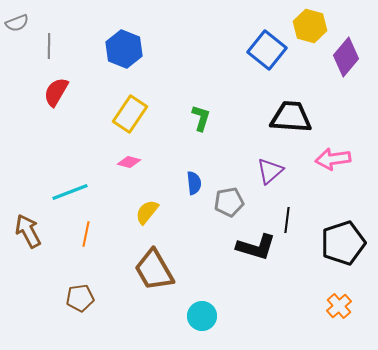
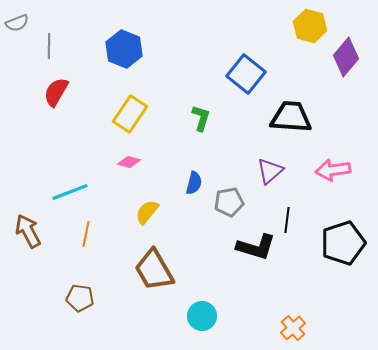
blue square: moved 21 px left, 24 px down
pink arrow: moved 11 px down
blue semicircle: rotated 20 degrees clockwise
brown pentagon: rotated 16 degrees clockwise
orange cross: moved 46 px left, 22 px down
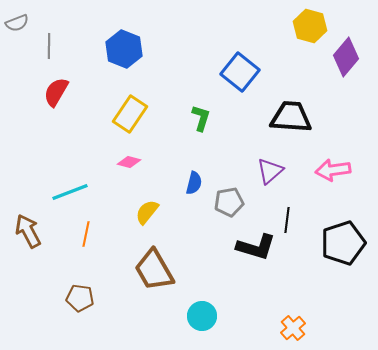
blue square: moved 6 px left, 2 px up
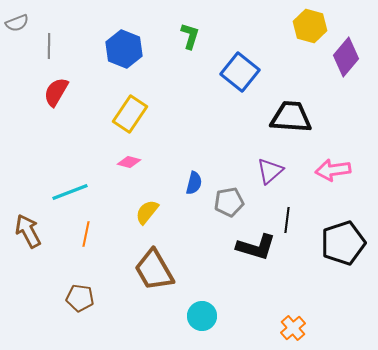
green L-shape: moved 11 px left, 82 px up
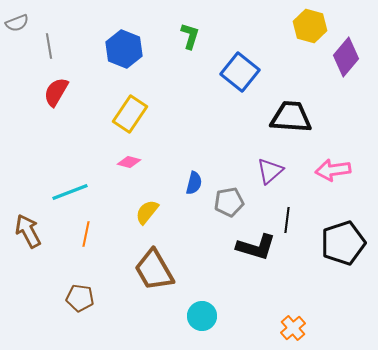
gray line: rotated 10 degrees counterclockwise
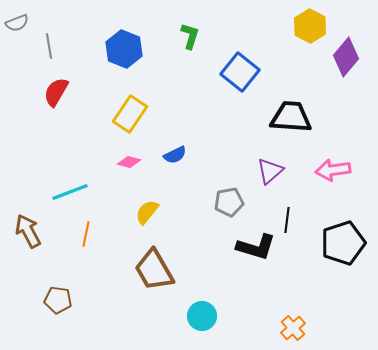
yellow hexagon: rotated 12 degrees clockwise
blue semicircle: moved 19 px left, 28 px up; rotated 50 degrees clockwise
brown pentagon: moved 22 px left, 2 px down
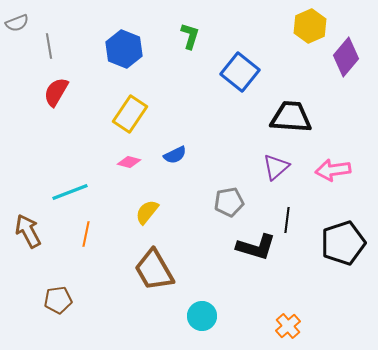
yellow hexagon: rotated 8 degrees clockwise
purple triangle: moved 6 px right, 4 px up
brown pentagon: rotated 16 degrees counterclockwise
orange cross: moved 5 px left, 2 px up
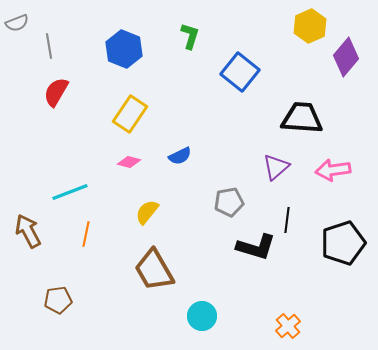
black trapezoid: moved 11 px right, 1 px down
blue semicircle: moved 5 px right, 1 px down
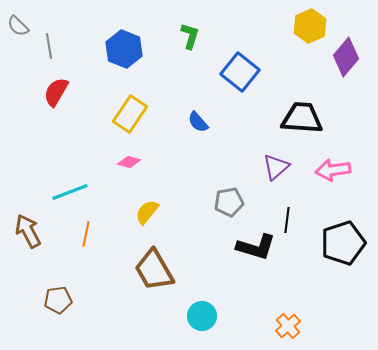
gray semicircle: moved 1 px right, 3 px down; rotated 65 degrees clockwise
blue semicircle: moved 18 px right, 34 px up; rotated 75 degrees clockwise
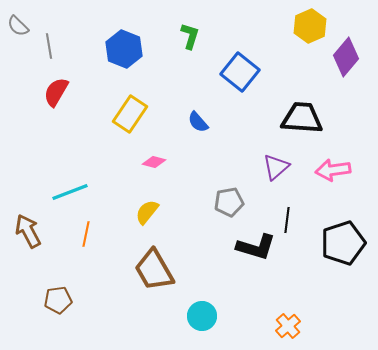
pink diamond: moved 25 px right
